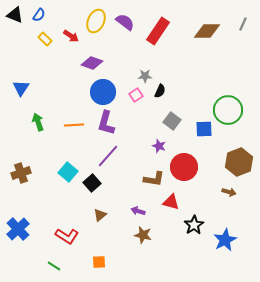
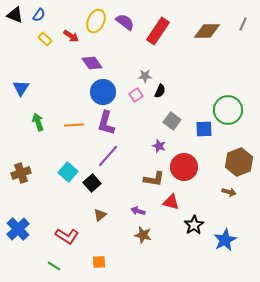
purple diamond: rotated 35 degrees clockwise
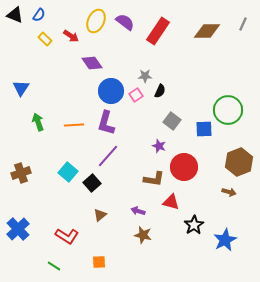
blue circle: moved 8 px right, 1 px up
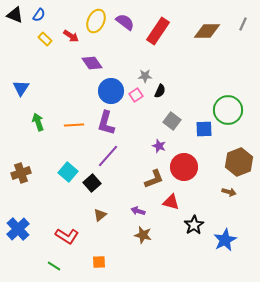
brown L-shape: rotated 30 degrees counterclockwise
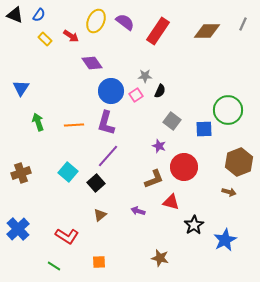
black square: moved 4 px right
brown star: moved 17 px right, 23 px down
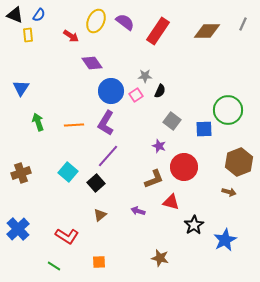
yellow rectangle: moved 17 px left, 4 px up; rotated 40 degrees clockwise
purple L-shape: rotated 15 degrees clockwise
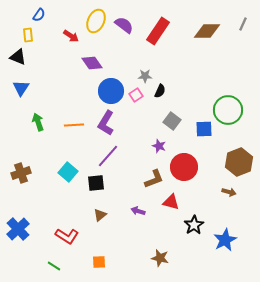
black triangle: moved 3 px right, 42 px down
purple semicircle: moved 1 px left, 3 px down
black square: rotated 36 degrees clockwise
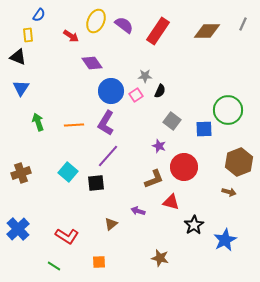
brown triangle: moved 11 px right, 9 px down
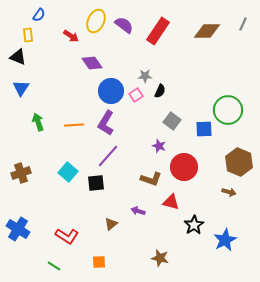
brown hexagon: rotated 16 degrees counterclockwise
brown L-shape: moved 3 px left; rotated 40 degrees clockwise
blue cross: rotated 15 degrees counterclockwise
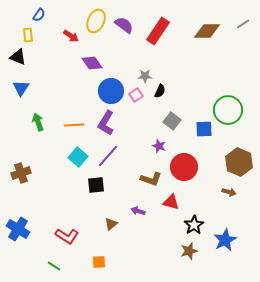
gray line: rotated 32 degrees clockwise
cyan square: moved 10 px right, 15 px up
black square: moved 2 px down
brown star: moved 29 px right, 7 px up; rotated 30 degrees counterclockwise
